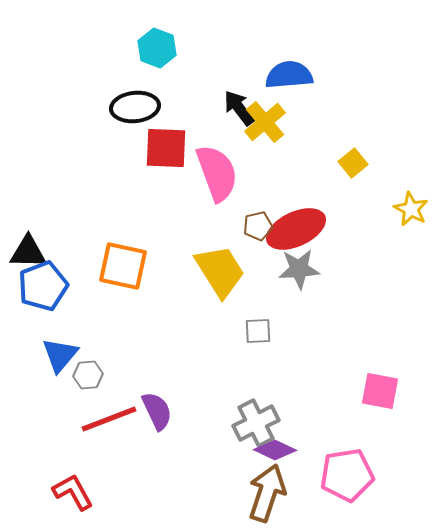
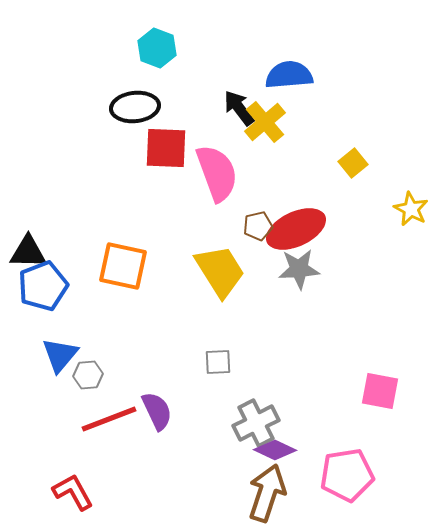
gray square: moved 40 px left, 31 px down
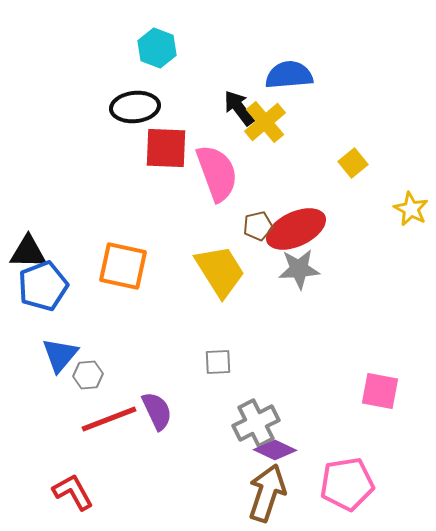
pink pentagon: moved 9 px down
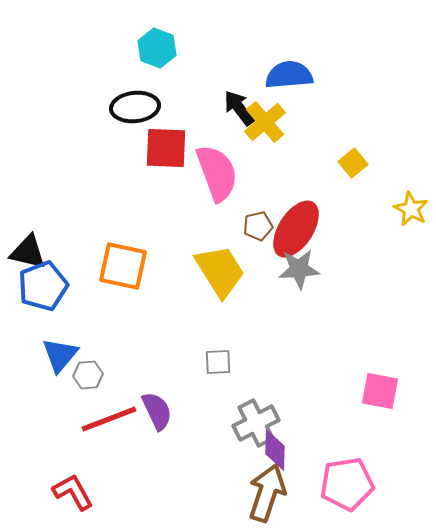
red ellipse: rotated 32 degrees counterclockwise
black triangle: rotated 12 degrees clockwise
purple diamond: rotated 66 degrees clockwise
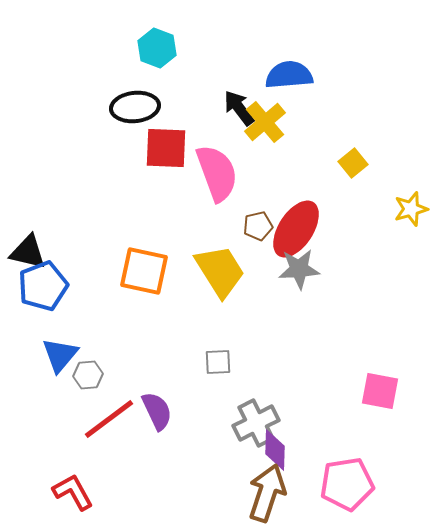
yellow star: rotated 28 degrees clockwise
orange square: moved 21 px right, 5 px down
red line: rotated 16 degrees counterclockwise
